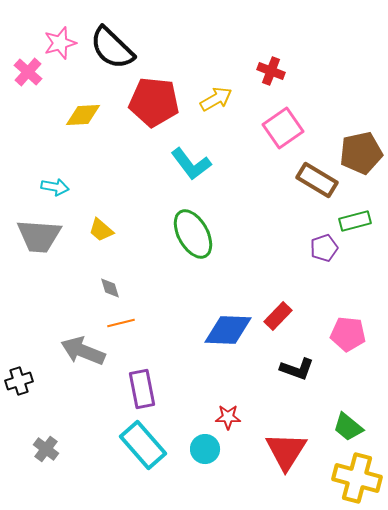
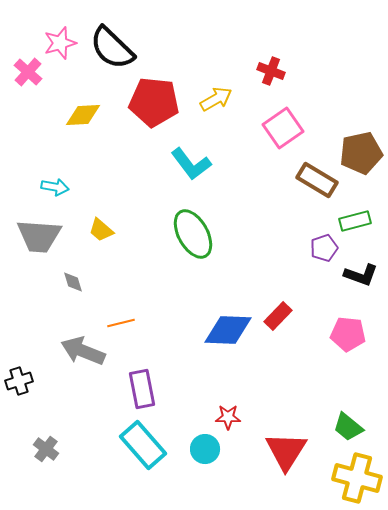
gray diamond: moved 37 px left, 6 px up
black L-shape: moved 64 px right, 94 px up
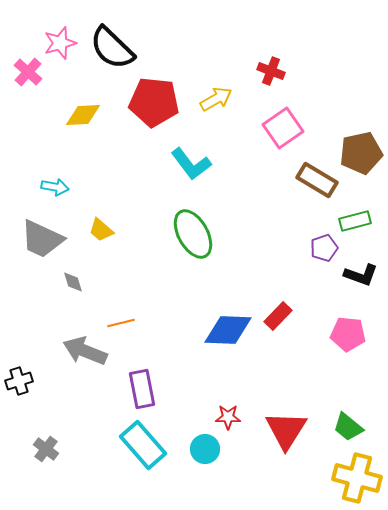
gray trapezoid: moved 3 px right, 3 px down; rotated 21 degrees clockwise
gray arrow: moved 2 px right
red triangle: moved 21 px up
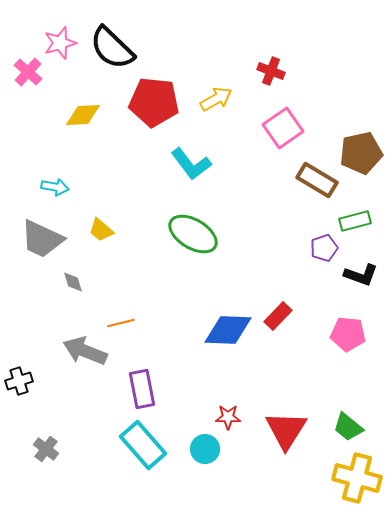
green ellipse: rotated 30 degrees counterclockwise
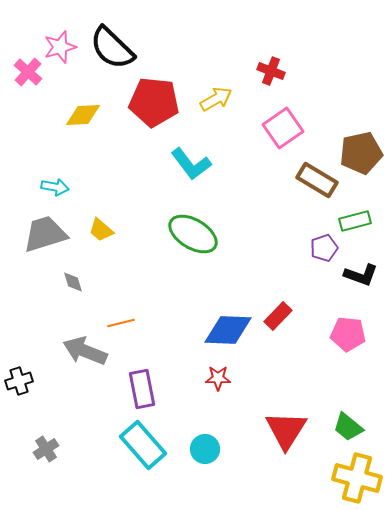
pink star: moved 4 px down
gray trapezoid: moved 3 px right, 5 px up; rotated 138 degrees clockwise
red star: moved 10 px left, 39 px up
gray cross: rotated 20 degrees clockwise
